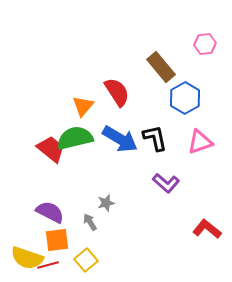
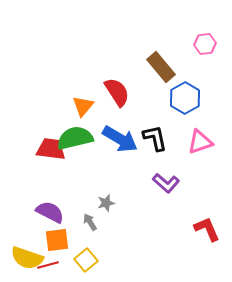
red trapezoid: rotated 32 degrees counterclockwise
red L-shape: rotated 28 degrees clockwise
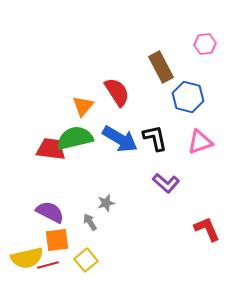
brown rectangle: rotated 12 degrees clockwise
blue hexagon: moved 3 px right, 1 px up; rotated 16 degrees counterclockwise
yellow semicircle: rotated 32 degrees counterclockwise
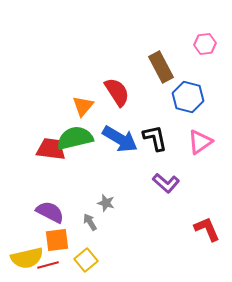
pink triangle: rotated 16 degrees counterclockwise
gray star: rotated 30 degrees clockwise
